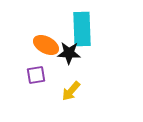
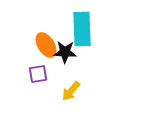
orange ellipse: rotated 30 degrees clockwise
black star: moved 4 px left, 1 px up
purple square: moved 2 px right, 1 px up
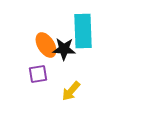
cyan rectangle: moved 1 px right, 2 px down
black star: moved 1 px left, 3 px up
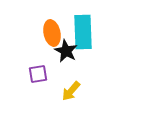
cyan rectangle: moved 1 px down
orange ellipse: moved 6 px right, 12 px up; rotated 20 degrees clockwise
black star: moved 2 px right, 2 px down; rotated 25 degrees clockwise
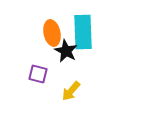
purple square: rotated 24 degrees clockwise
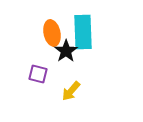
black star: rotated 10 degrees clockwise
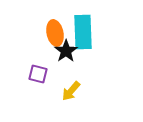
orange ellipse: moved 3 px right
